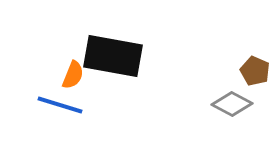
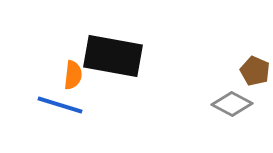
orange semicircle: rotated 16 degrees counterclockwise
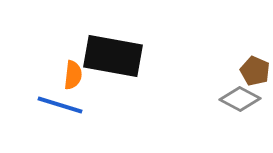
gray diamond: moved 8 px right, 5 px up
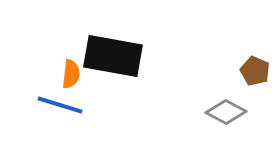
orange semicircle: moved 2 px left, 1 px up
gray diamond: moved 14 px left, 13 px down
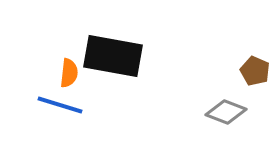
orange semicircle: moved 2 px left, 1 px up
gray diamond: rotated 6 degrees counterclockwise
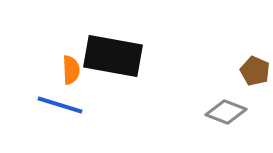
orange semicircle: moved 2 px right, 3 px up; rotated 8 degrees counterclockwise
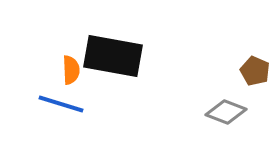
blue line: moved 1 px right, 1 px up
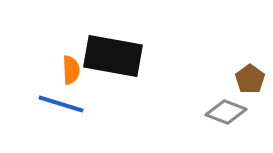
brown pentagon: moved 5 px left, 8 px down; rotated 12 degrees clockwise
